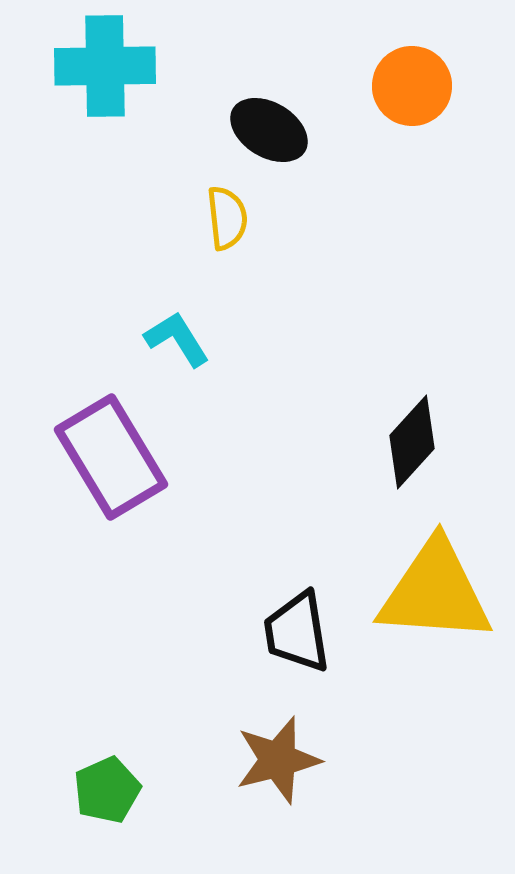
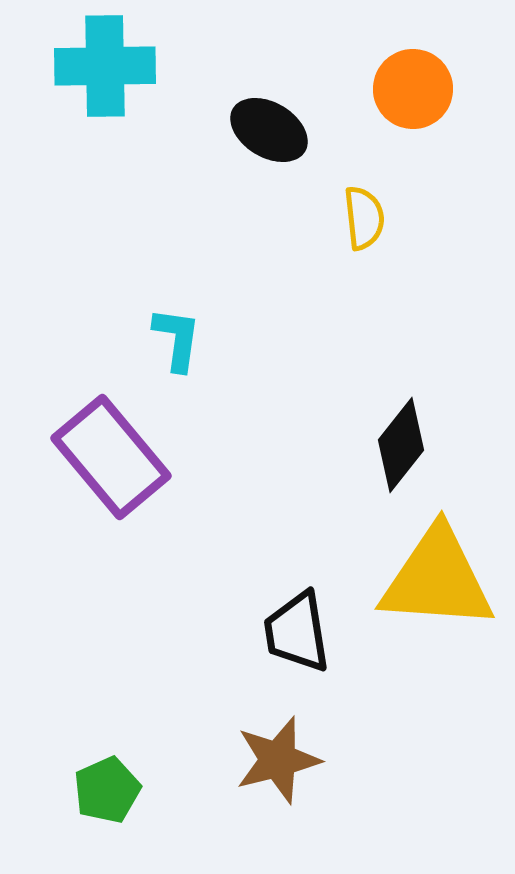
orange circle: moved 1 px right, 3 px down
yellow semicircle: moved 137 px right
cyan L-shape: rotated 40 degrees clockwise
black diamond: moved 11 px left, 3 px down; rotated 4 degrees counterclockwise
purple rectangle: rotated 9 degrees counterclockwise
yellow triangle: moved 2 px right, 13 px up
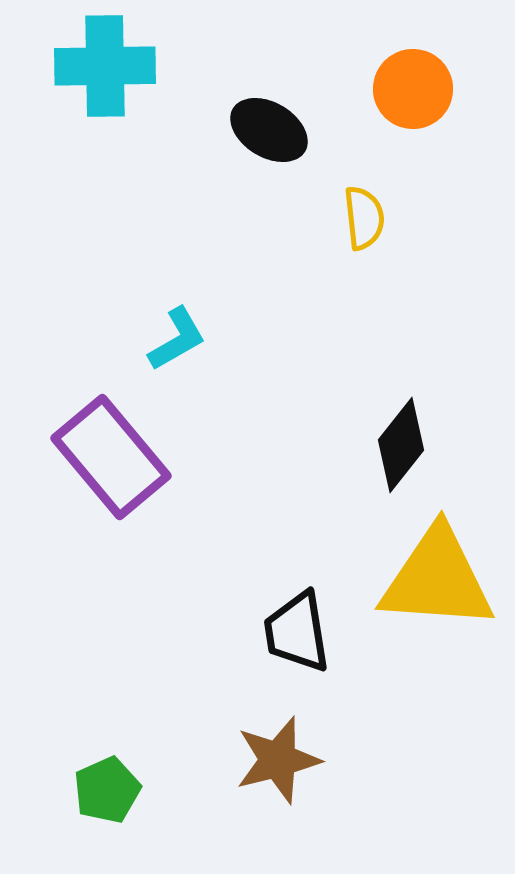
cyan L-shape: rotated 52 degrees clockwise
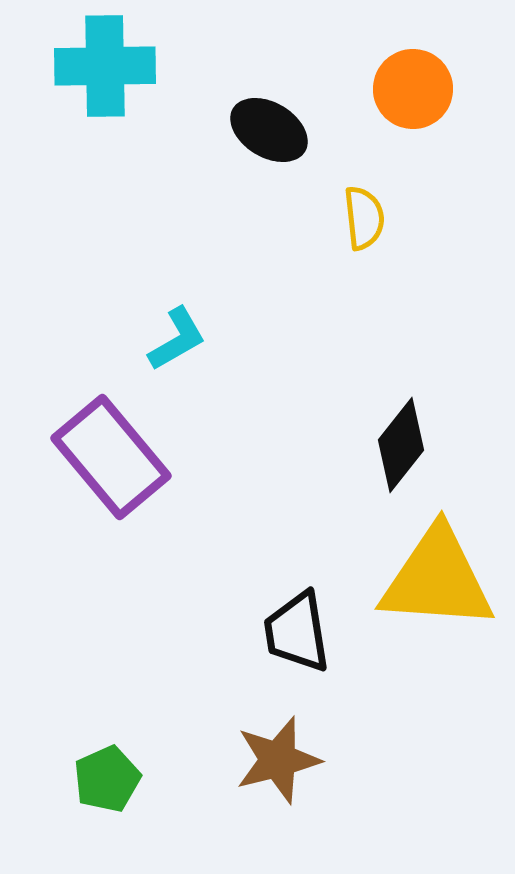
green pentagon: moved 11 px up
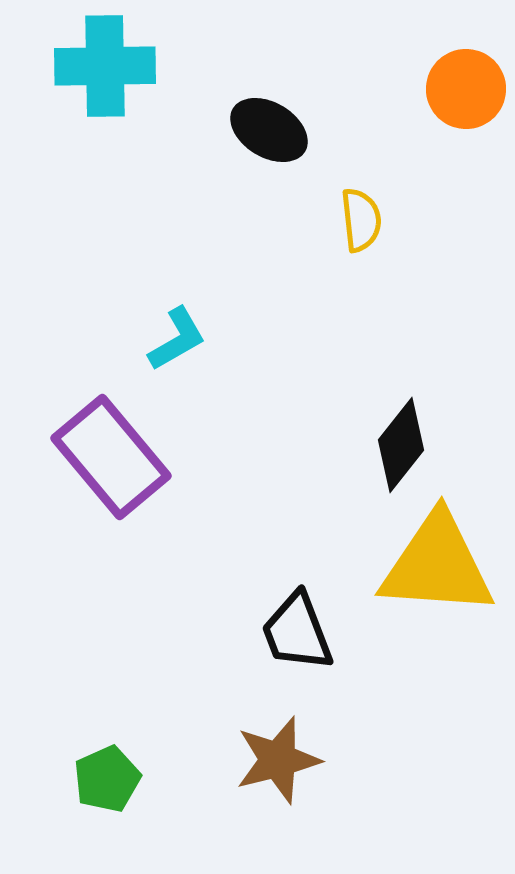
orange circle: moved 53 px right
yellow semicircle: moved 3 px left, 2 px down
yellow triangle: moved 14 px up
black trapezoid: rotated 12 degrees counterclockwise
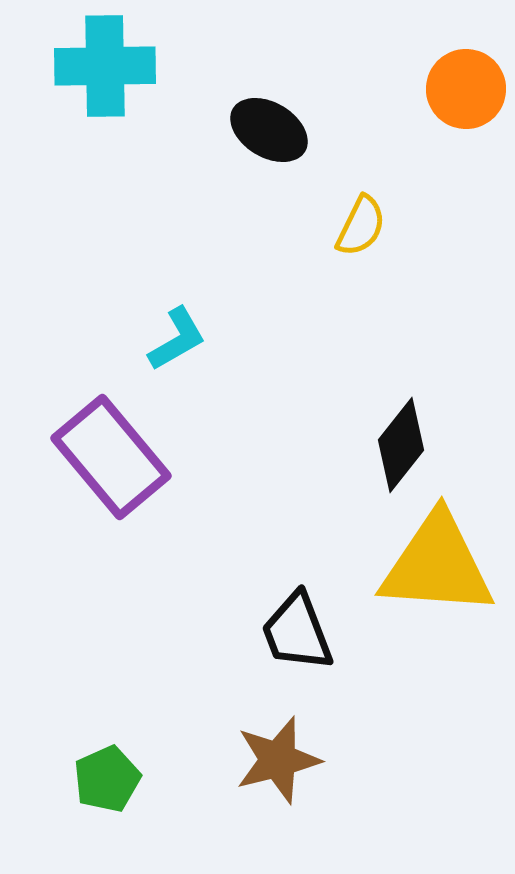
yellow semicircle: moved 6 px down; rotated 32 degrees clockwise
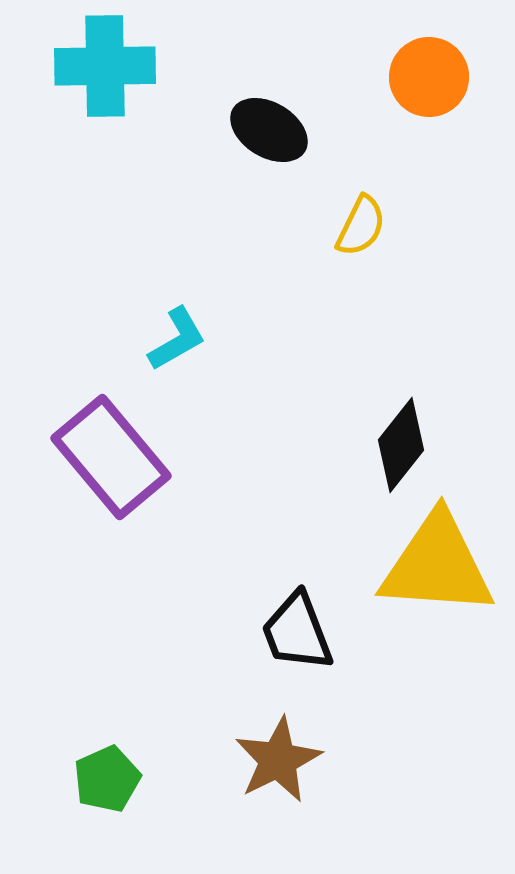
orange circle: moved 37 px left, 12 px up
brown star: rotated 12 degrees counterclockwise
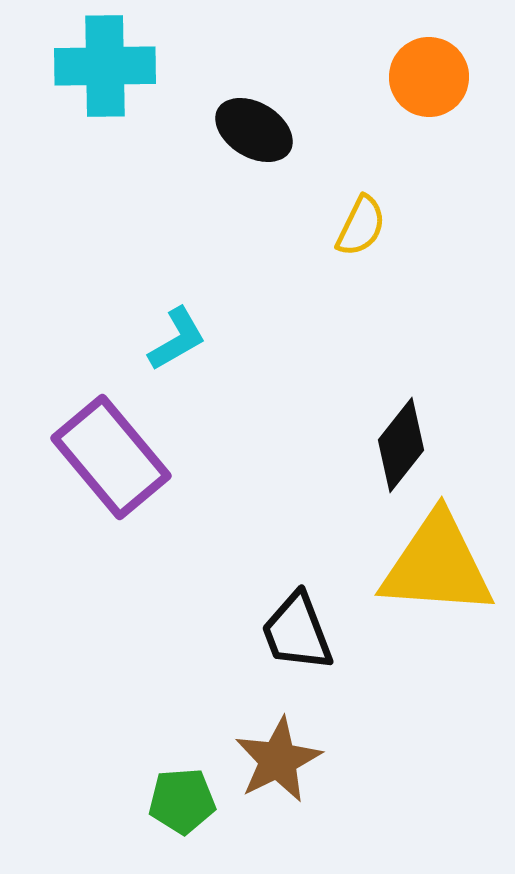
black ellipse: moved 15 px left
green pentagon: moved 75 px right, 22 px down; rotated 20 degrees clockwise
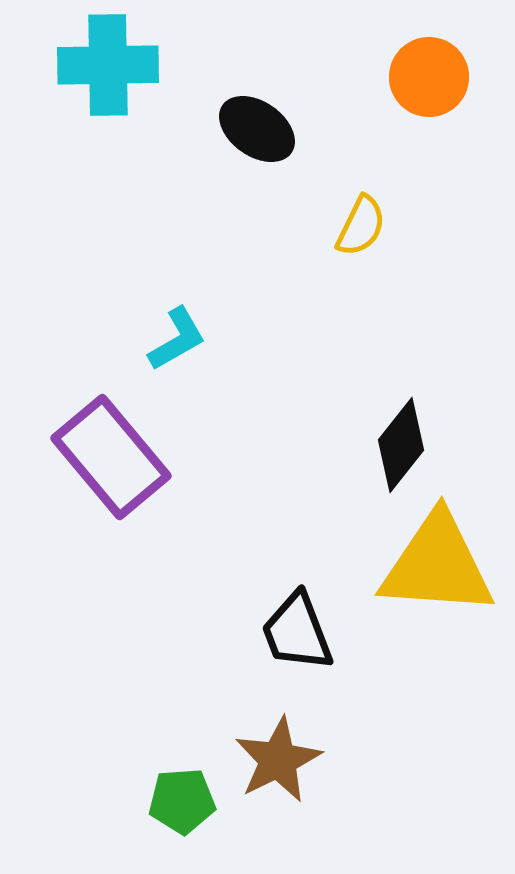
cyan cross: moved 3 px right, 1 px up
black ellipse: moved 3 px right, 1 px up; rotated 4 degrees clockwise
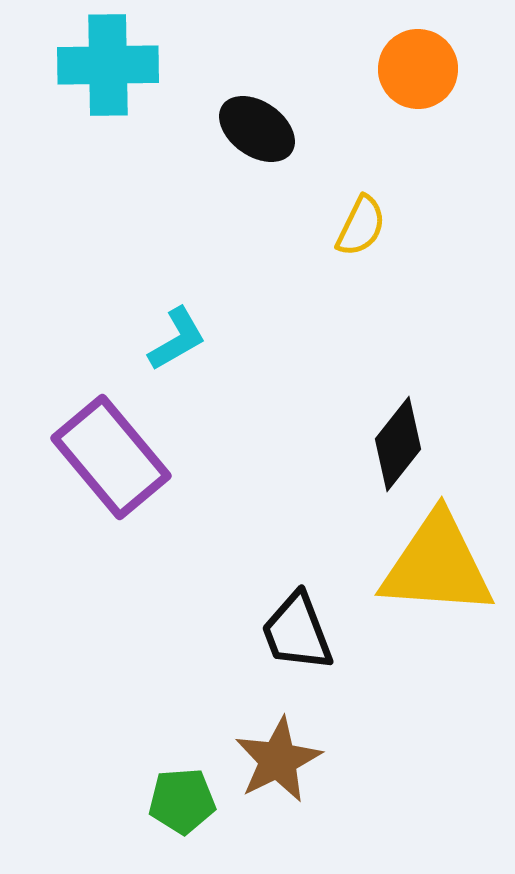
orange circle: moved 11 px left, 8 px up
black diamond: moved 3 px left, 1 px up
